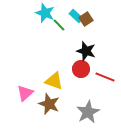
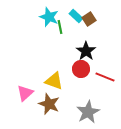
cyan star: moved 4 px right, 4 px down
brown square: moved 3 px right
green line: moved 1 px right, 2 px down; rotated 32 degrees clockwise
black star: rotated 18 degrees clockwise
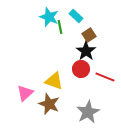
brown square: moved 16 px down
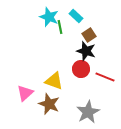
black star: rotated 18 degrees counterclockwise
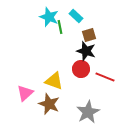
brown square: rotated 16 degrees clockwise
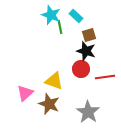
cyan star: moved 2 px right, 2 px up
red line: rotated 30 degrees counterclockwise
gray star: rotated 10 degrees counterclockwise
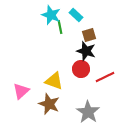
cyan rectangle: moved 1 px up
red line: rotated 18 degrees counterclockwise
pink triangle: moved 4 px left, 2 px up
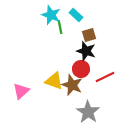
brown star: moved 23 px right, 19 px up
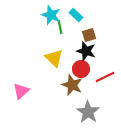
yellow triangle: moved 23 px up; rotated 24 degrees clockwise
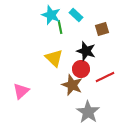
brown square: moved 13 px right, 6 px up
